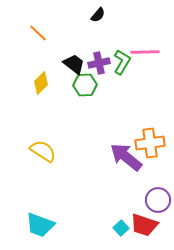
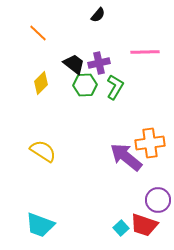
green L-shape: moved 7 px left, 25 px down
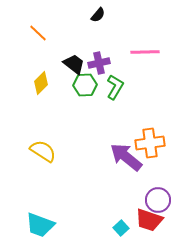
red trapezoid: moved 5 px right, 5 px up
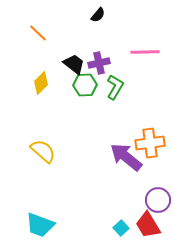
yellow semicircle: rotated 8 degrees clockwise
red trapezoid: moved 1 px left, 5 px down; rotated 40 degrees clockwise
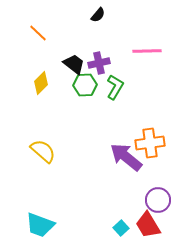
pink line: moved 2 px right, 1 px up
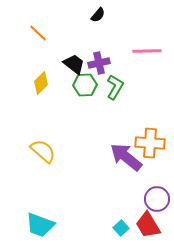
orange cross: rotated 12 degrees clockwise
purple circle: moved 1 px left, 1 px up
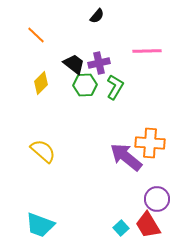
black semicircle: moved 1 px left, 1 px down
orange line: moved 2 px left, 2 px down
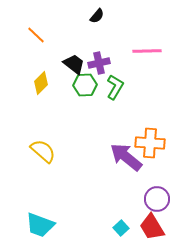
red trapezoid: moved 4 px right, 2 px down
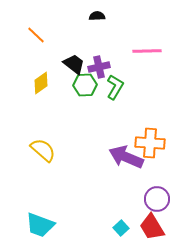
black semicircle: rotated 133 degrees counterclockwise
purple cross: moved 4 px down
yellow diamond: rotated 10 degrees clockwise
yellow semicircle: moved 1 px up
purple arrow: rotated 16 degrees counterclockwise
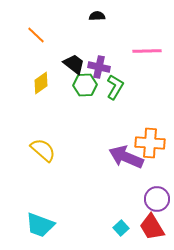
purple cross: rotated 25 degrees clockwise
